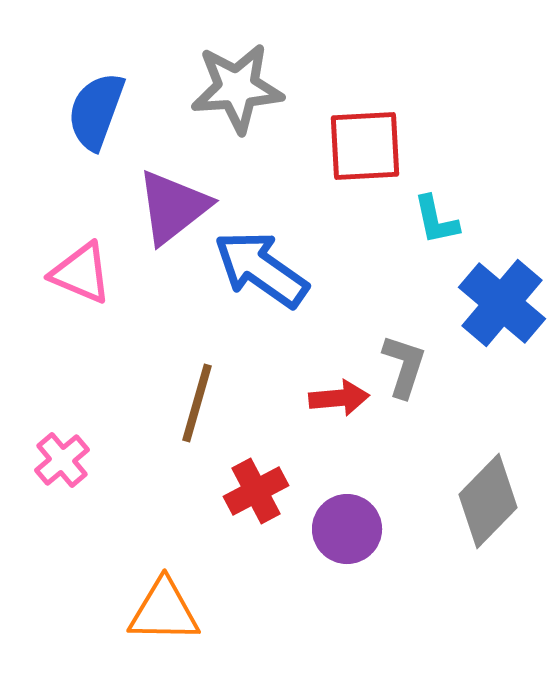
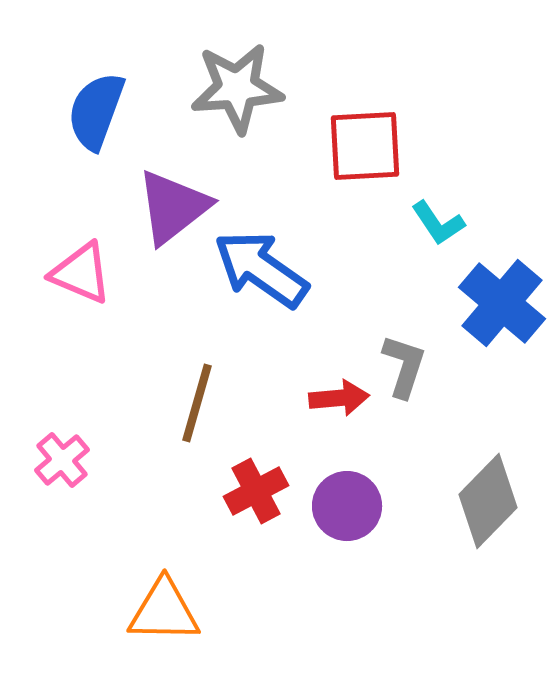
cyan L-shape: moved 2 px right, 3 px down; rotated 22 degrees counterclockwise
purple circle: moved 23 px up
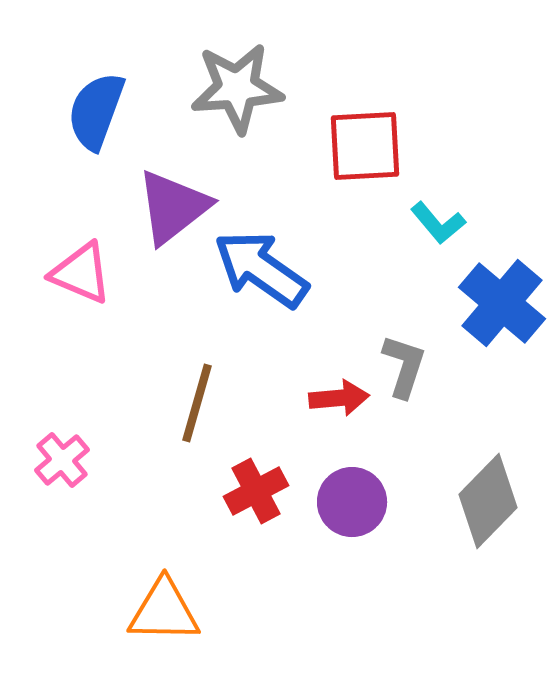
cyan L-shape: rotated 6 degrees counterclockwise
purple circle: moved 5 px right, 4 px up
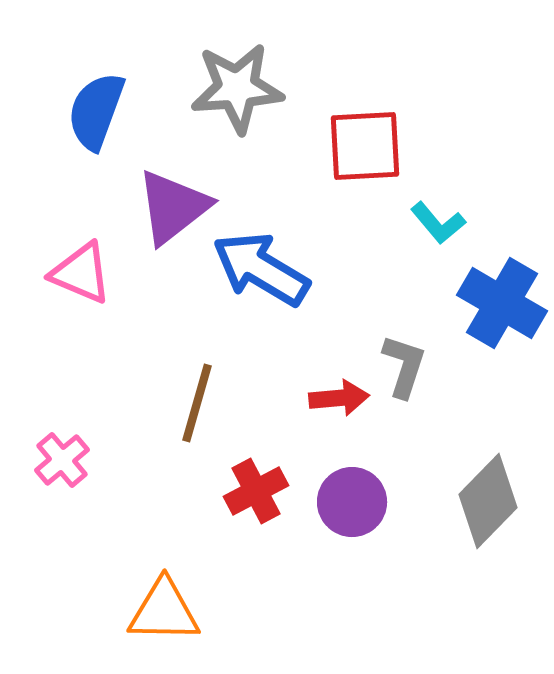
blue arrow: rotated 4 degrees counterclockwise
blue cross: rotated 10 degrees counterclockwise
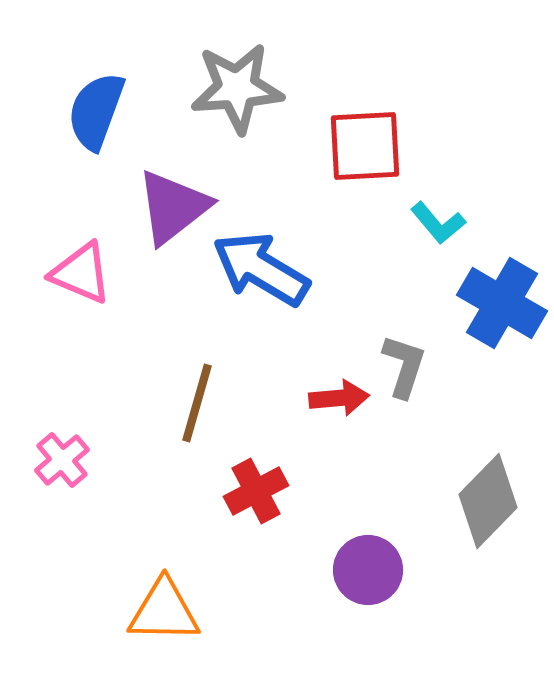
purple circle: moved 16 px right, 68 px down
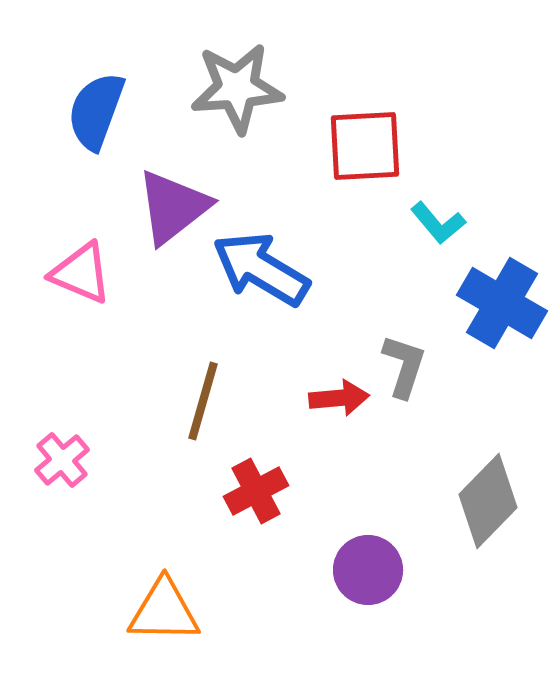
brown line: moved 6 px right, 2 px up
